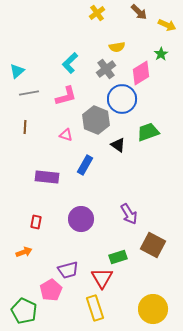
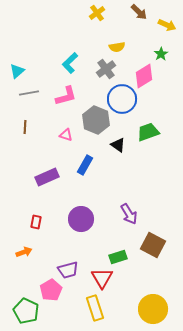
pink diamond: moved 3 px right, 3 px down
purple rectangle: rotated 30 degrees counterclockwise
green pentagon: moved 2 px right
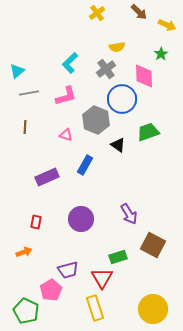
pink diamond: rotated 60 degrees counterclockwise
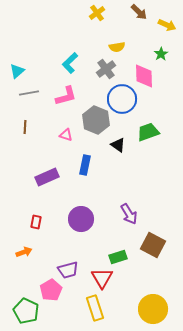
blue rectangle: rotated 18 degrees counterclockwise
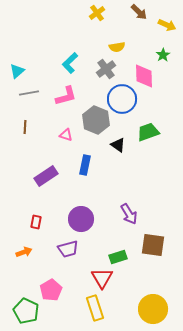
green star: moved 2 px right, 1 px down
purple rectangle: moved 1 px left, 1 px up; rotated 10 degrees counterclockwise
brown square: rotated 20 degrees counterclockwise
purple trapezoid: moved 21 px up
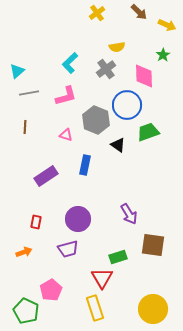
blue circle: moved 5 px right, 6 px down
purple circle: moved 3 px left
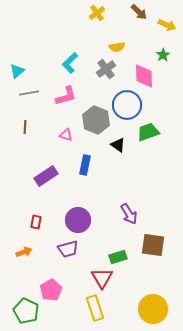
purple circle: moved 1 px down
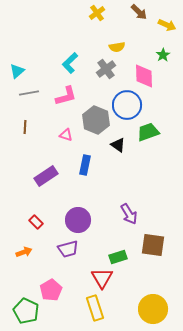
red rectangle: rotated 56 degrees counterclockwise
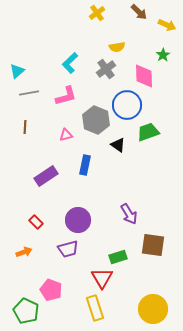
pink triangle: rotated 32 degrees counterclockwise
pink pentagon: rotated 20 degrees counterclockwise
